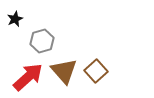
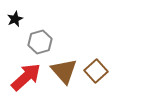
gray hexagon: moved 2 px left, 1 px down
red arrow: moved 2 px left
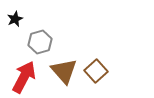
red arrow: moved 2 px left; rotated 20 degrees counterclockwise
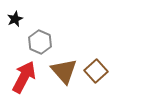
gray hexagon: rotated 20 degrees counterclockwise
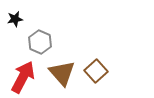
black star: rotated 14 degrees clockwise
brown triangle: moved 2 px left, 2 px down
red arrow: moved 1 px left
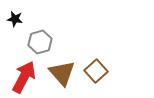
black star: rotated 21 degrees clockwise
gray hexagon: rotated 20 degrees clockwise
red arrow: moved 1 px right
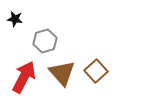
gray hexagon: moved 5 px right, 1 px up
